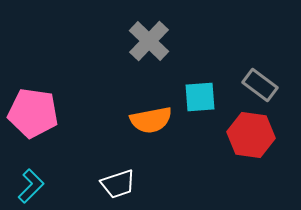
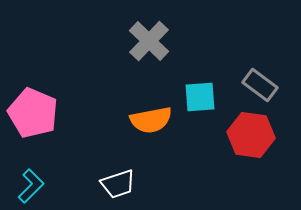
pink pentagon: rotated 15 degrees clockwise
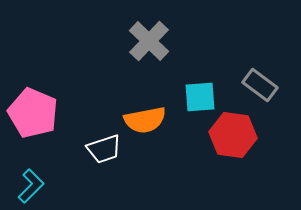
orange semicircle: moved 6 px left
red hexagon: moved 18 px left
white trapezoid: moved 14 px left, 35 px up
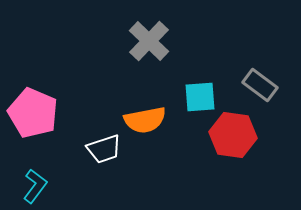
cyan L-shape: moved 4 px right; rotated 8 degrees counterclockwise
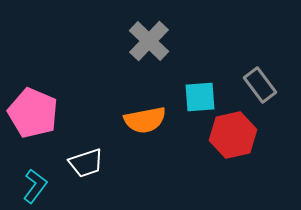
gray rectangle: rotated 16 degrees clockwise
red hexagon: rotated 21 degrees counterclockwise
white trapezoid: moved 18 px left, 14 px down
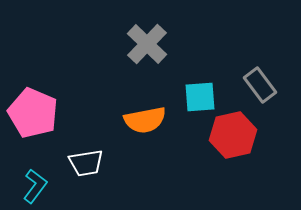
gray cross: moved 2 px left, 3 px down
white trapezoid: rotated 9 degrees clockwise
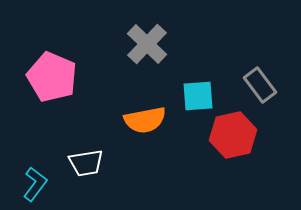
cyan square: moved 2 px left, 1 px up
pink pentagon: moved 19 px right, 36 px up
cyan L-shape: moved 2 px up
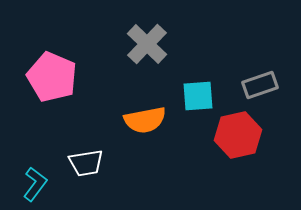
gray rectangle: rotated 72 degrees counterclockwise
red hexagon: moved 5 px right
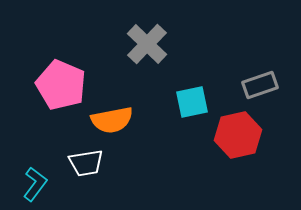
pink pentagon: moved 9 px right, 8 px down
cyan square: moved 6 px left, 6 px down; rotated 8 degrees counterclockwise
orange semicircle: moved 33 px left
